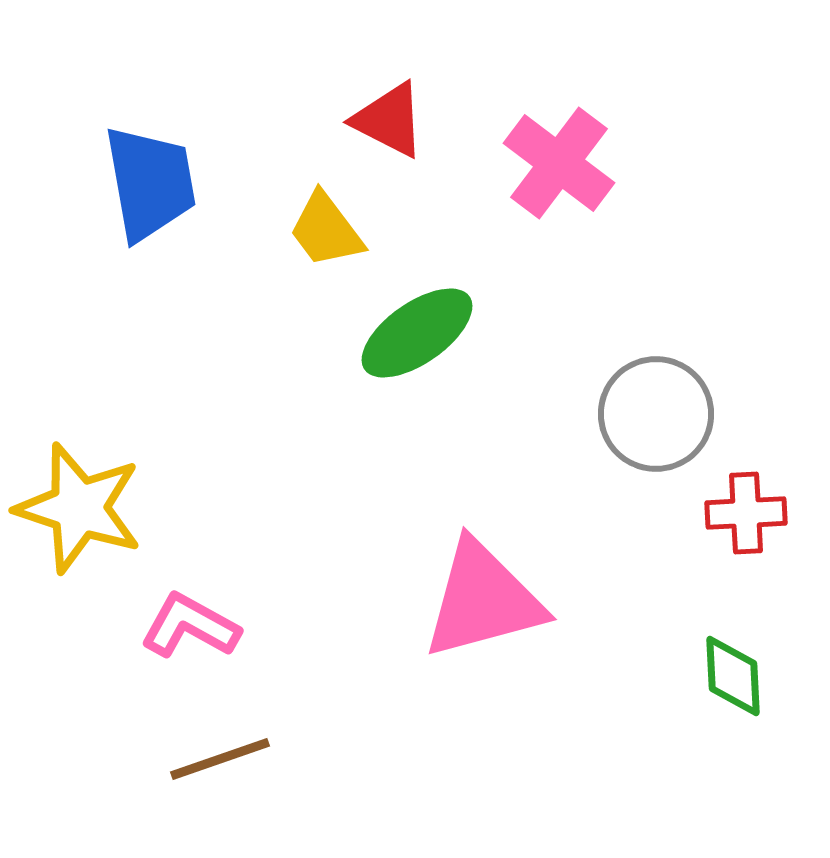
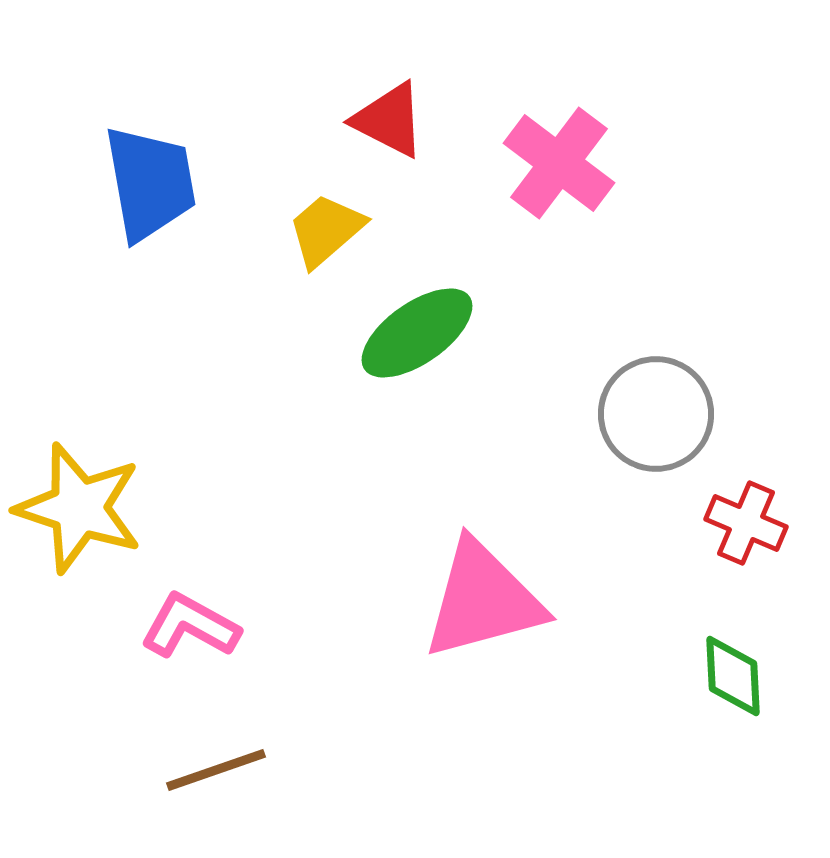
yellow trapezoid: rotated 86 degrees clockwise
red cross: moved 10 px down; rotated 26 degrees clockwise
brown line: moved 4 px left, 11 px down
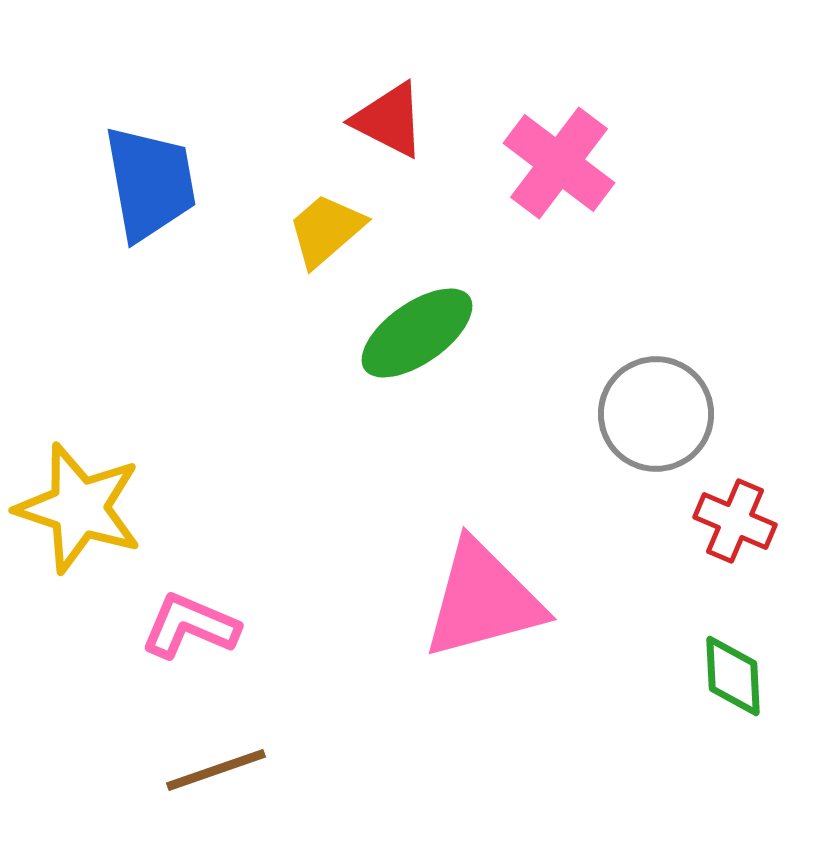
red cross: moved 11 px left, 2 px up
pink L-shape: rotated 6 degrees counterclockwise
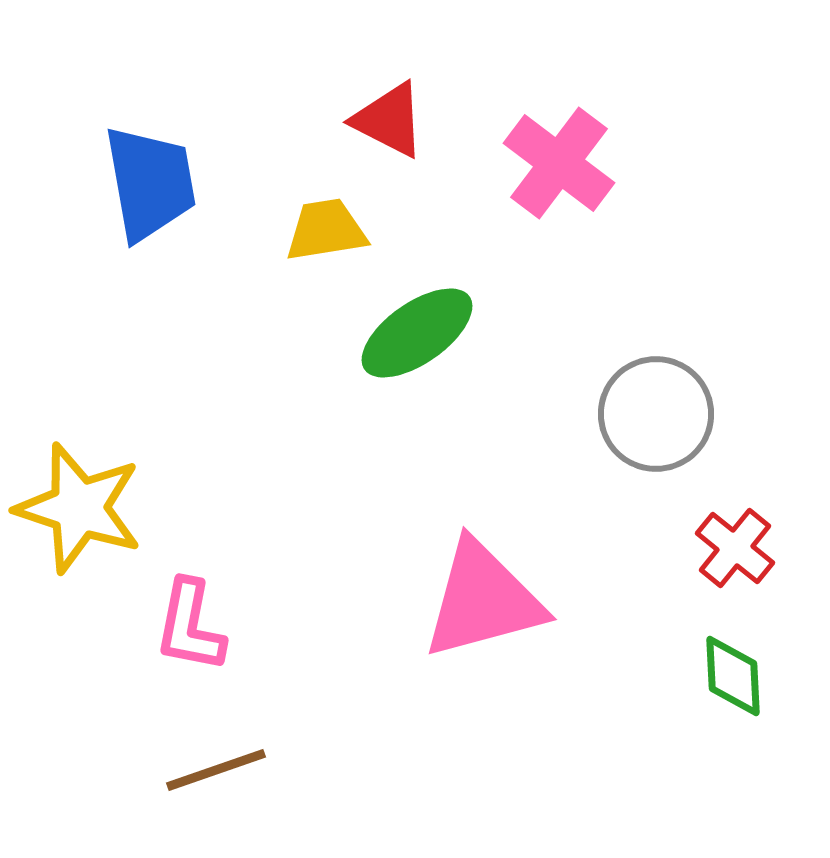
yellow trapezoid: rotated 32 degrees clockwise
red cross: moved 27 px down; rotated 16 degrees clockwise
pink L-shape: rotated 102 degrees counterclockwise
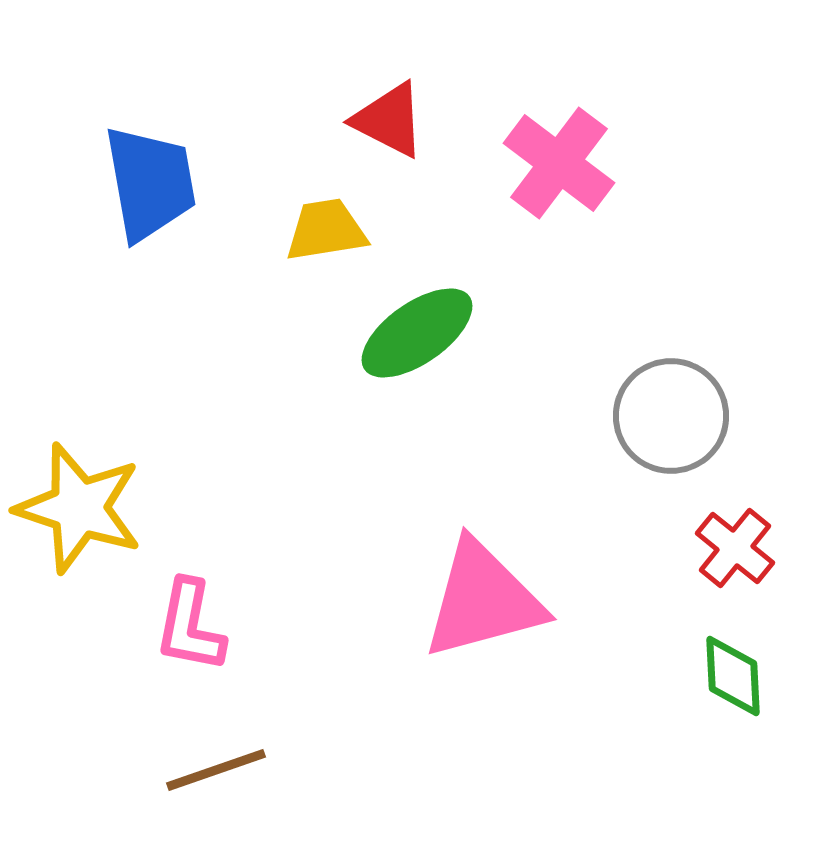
gray circle: moved 15 px right, 2 px down
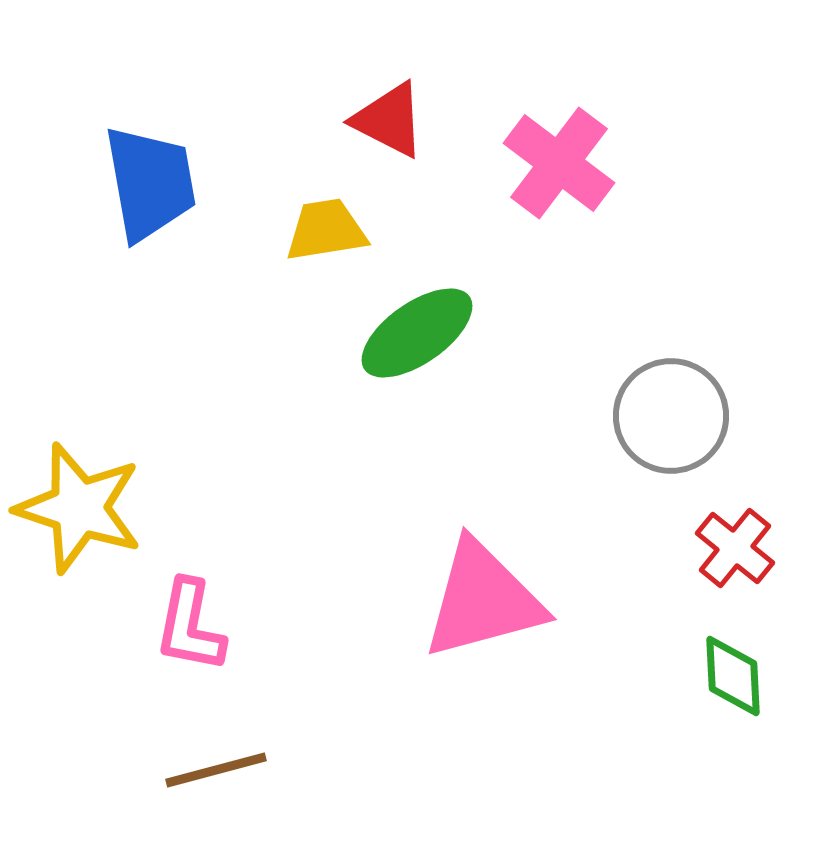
brown line: rotated 4 degrees clockwise
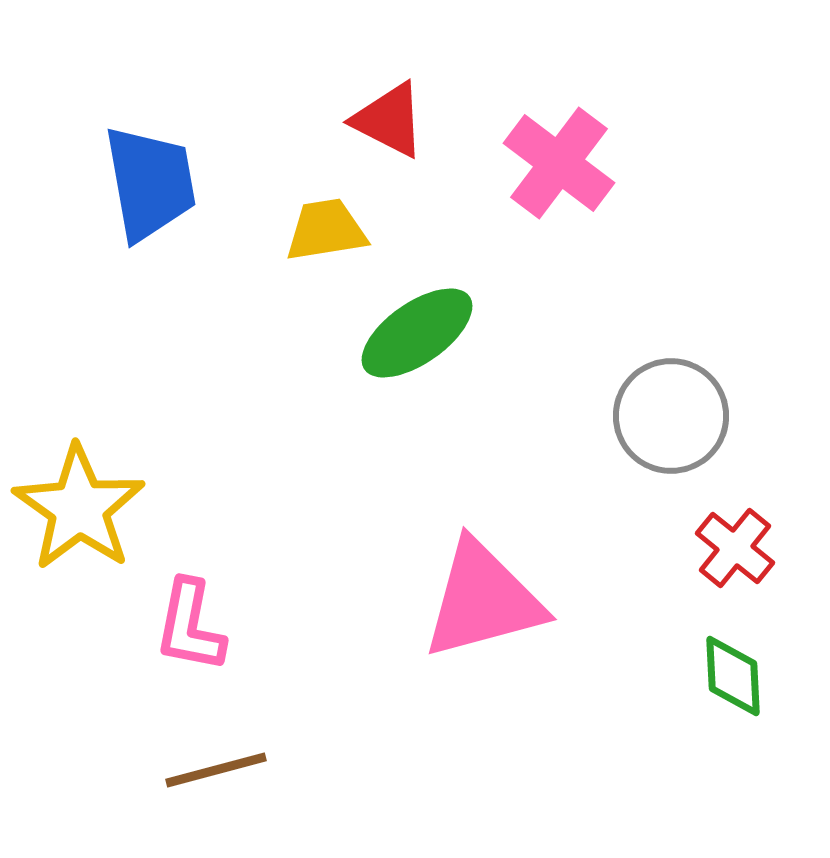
yellow star: rotated 17 degrees clockwise
